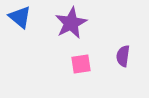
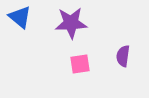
purple star: rotated 24 degrees clockwise
pink square: moved 1 px left
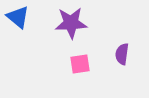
blue triangle: moved 2 px left
purple semicircle: moved 1 px left, 2 px up
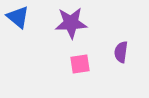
purple semicircle: moved 1 px left, 2 px up
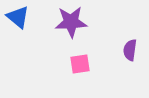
purple star: moved 1 px up
purple semicircle: moved 9 px right, 2 px up
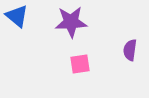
blue triangle: moved 1 px left, 1 px up
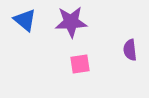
blue triangle: moved 8 px right, 4 px down
purple semicircle: rotated 15 degrees counterclockwise
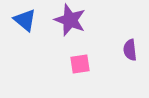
purple star: moved 1 px left, 2 px up; rotated 24 degrees clockwise
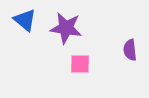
purple star: moved 4 px left, 8 px down; rotated 12 degrees counterclockwise
pink square: rotated 10 degrees clockwise
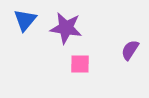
blue triangle: rotated 30 degrees clockwise
purple semicircle: rotated 40 degrees clockwise
